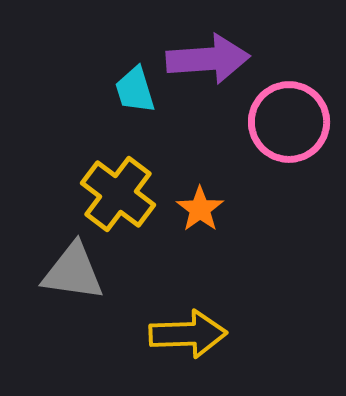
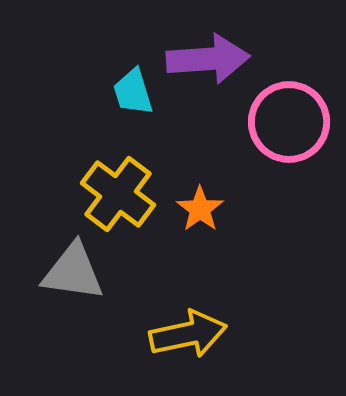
cyan trapezoid: moved 2 px left, 2 px down
yellow arrow: rotated 10 degrees counterclockwise
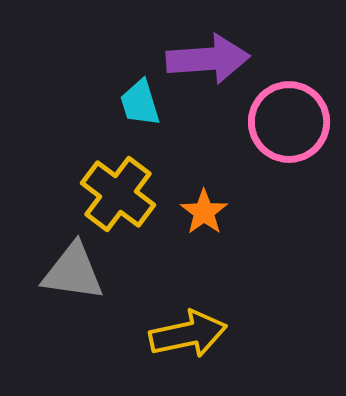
cyan trapezoid: moved 7 px right, 11 px down
orange star: moved 4 px right, 3 px down
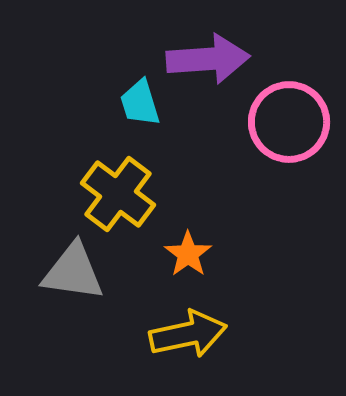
orange star: moved 16 px left, 42 px down
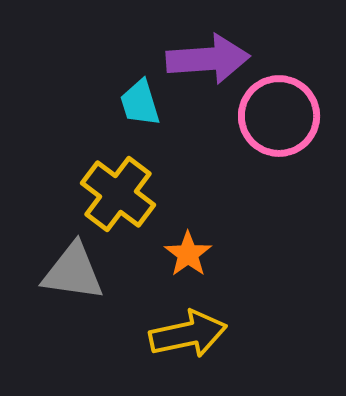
pink circle: moved 10 px left, 6 px up
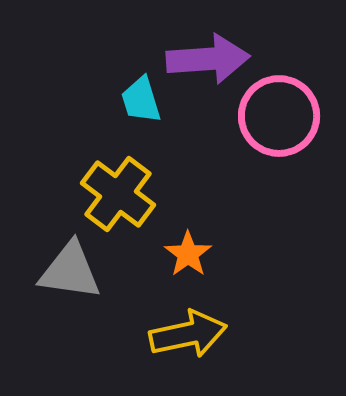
cyan trapezoid: moved 1 px right, 3 px up
gray triangle: moved 3 px left, 1 px up
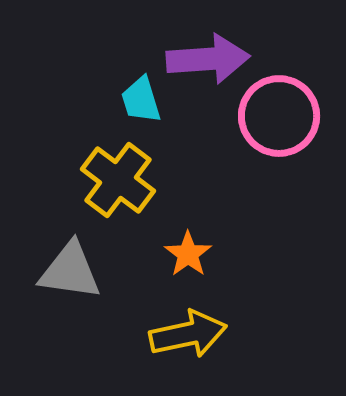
yellow cross: moved 14 px up
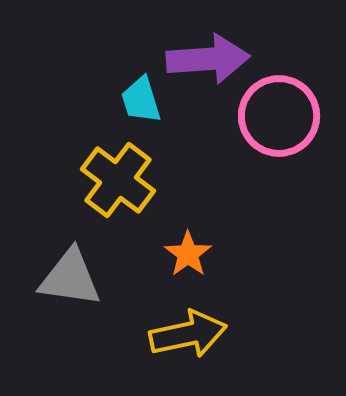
gray triangle: moved 7 px down
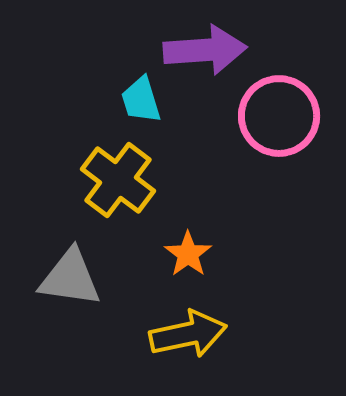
purple arrow: moved 3 px left, 9 px up
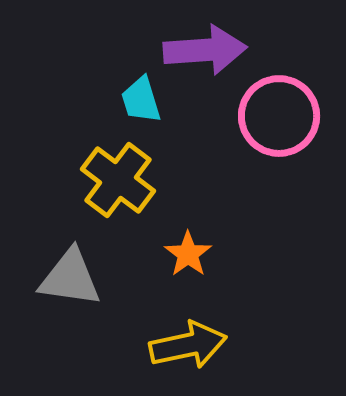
yellow arrow: moved 11 px down
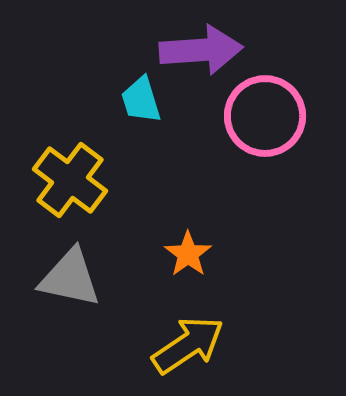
purple arrow: moved 4 px left
pink circle: moved 14 px left
yellow cross: moved 48 px left
gray triangle: rotated 4 degrees clockwise
yellow arrow: rotated 22 degrees counterclockwise
